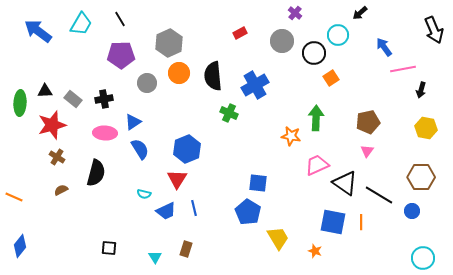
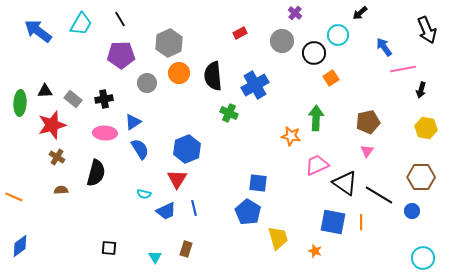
black arrow at (434, 30): moved 7 px left
brown semicircle at (61, 190): rotated 24 degrees clockwise
yellow trapezoid at (278, 238): rotated 15 degrees clockwise
blue diamond at (20, 246): rotated 15 degrees clockwise
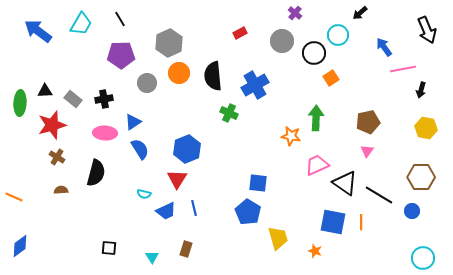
cyan triangle at (155, 257): moved 3 px left
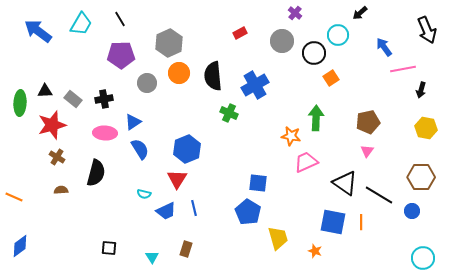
pink trapezoid at (317, 165): moved 11 px left, 3 px up
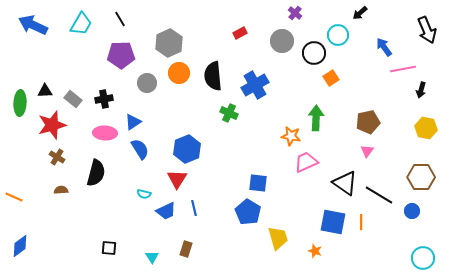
blue arrow at (38, 31): moved 5 px left, 6 px up; rotated 12 degrees counterclockwise
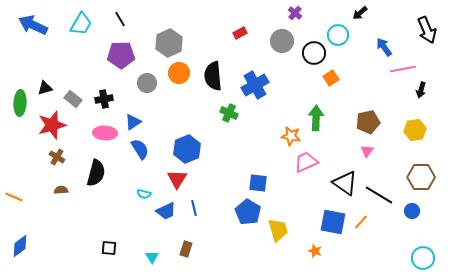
black triangle at (45, 91): moved 3 px up; rotated 14 degrees counterclockwise
yellow hexagon at (426, 128): moved 11 px left, 2 px down; rotated 20 degrees counterclockwise
orange line at (361, 222): rotated 42 degrees clockwise
yellow trapezoid at (278, 238): moved 8 px up
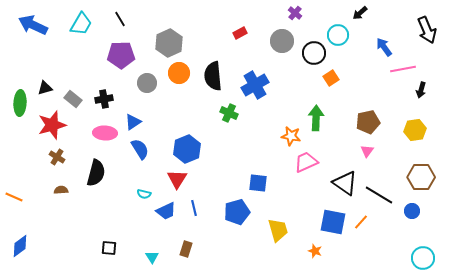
blue pentagon at (248, 212): moved 11 px left; rotated 25 degrees clockwise
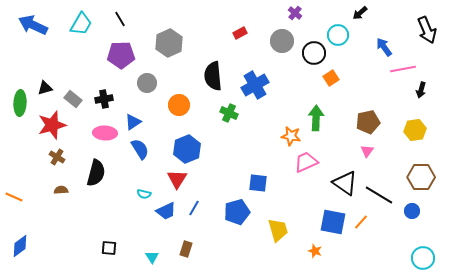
orange circle at (179, 73): moved 32 px down
blue line at (194, 208): rotated 42 degrees clockwise
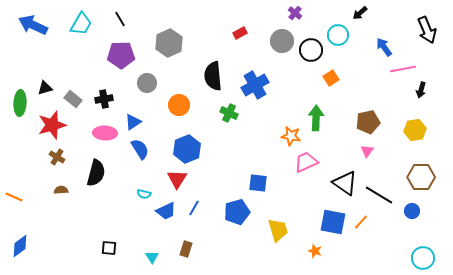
black circle at (314, 53): moved 3 px left, 3 px up
